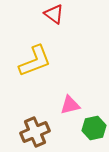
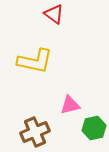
yellow L-shape: rotated 33 degrees clockwise
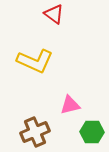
yellow L-shape: rotated 12 degrees clockwise
green hexagon: moved 2 px left, 4 px down; rotated 15 degrees clockwise
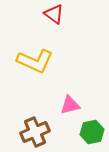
green hexagon: rotated 15 degrees counterclockwise
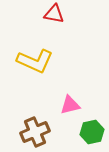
red triangle: rotated 25 degrees counterclockwise
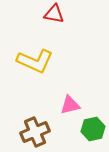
green hexagon: moved 1 px right, 3 px up
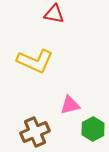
green hexagon: rotated 15 degrees counterclockwise
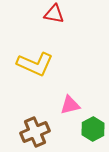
yellow L-shape: moved 3 px down
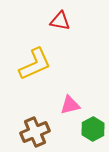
red triangle: moved 6 px right, 7 px down
yellow L-shape: rotated 48 degrees counterclockwise
